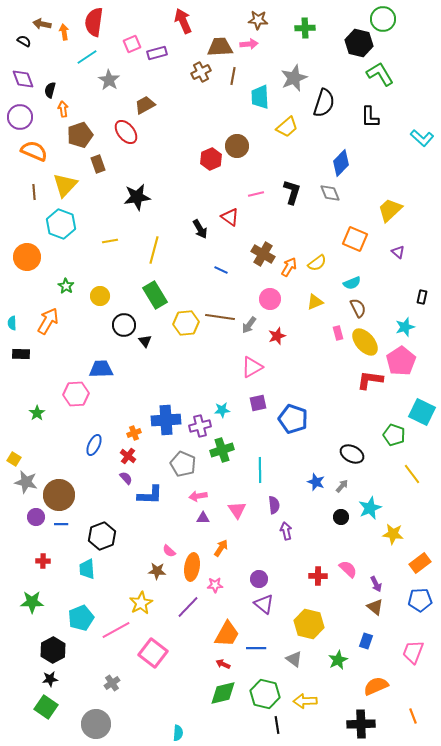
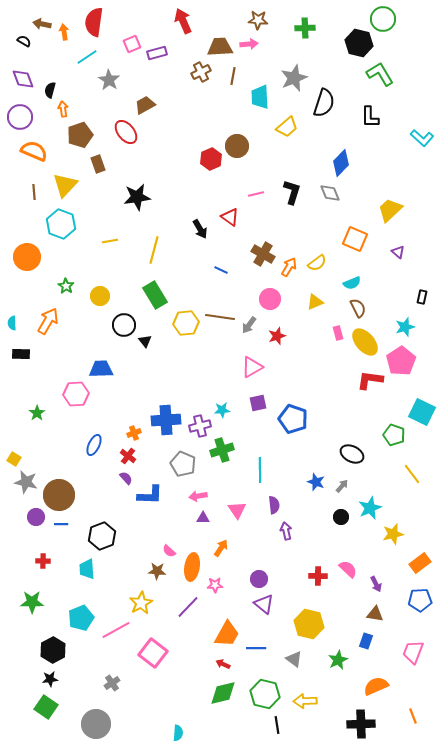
yellow star at (393, 534): rotated 20 degrees counterclockwise
brown triangle at (375, 607): moved 7 px down; rotated 30 degrees counterclockwise
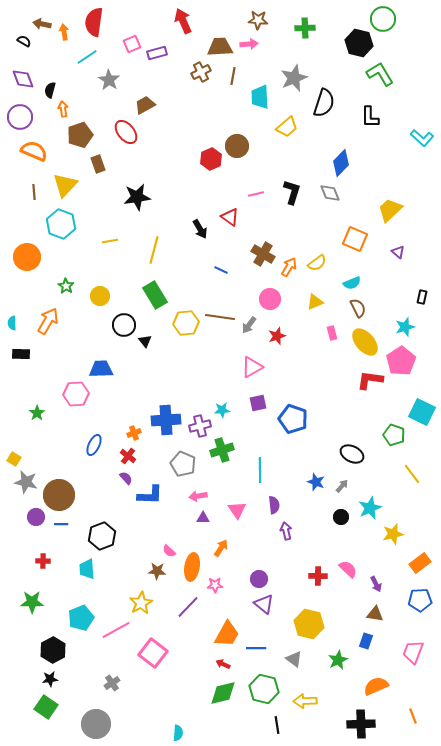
pink rectangle at (338, 333): moved 6 px left
green hexagon at (265, 694): moved 1 px left, 5 px up
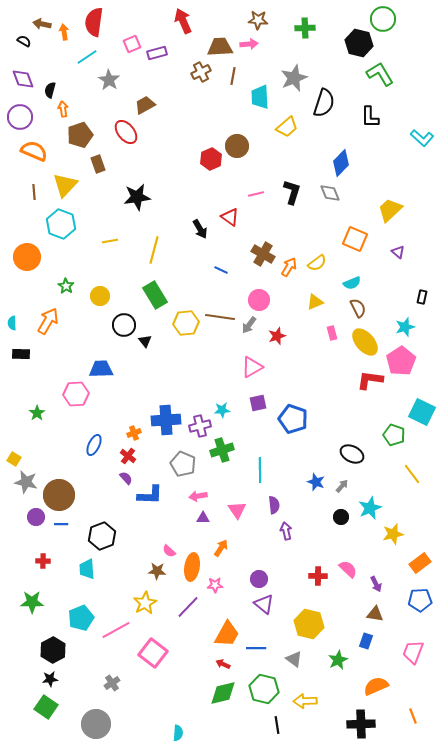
pink circle at (270, 299): moved 11 px left, 1 px down
yellow star at (141, 603): moved 4 px right
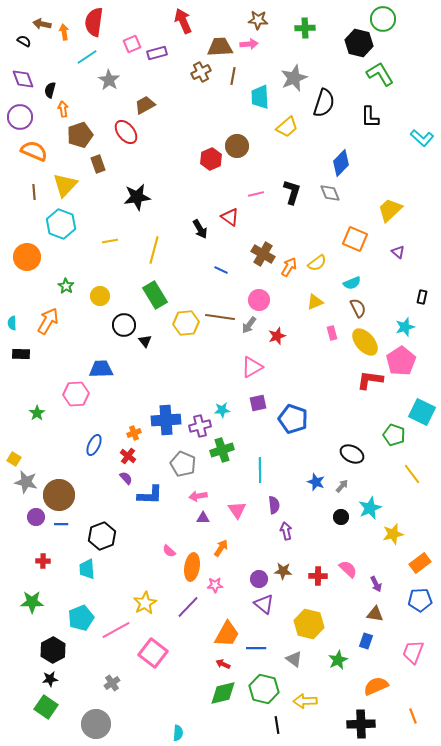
brown star at (157, 571): moved 126 px right
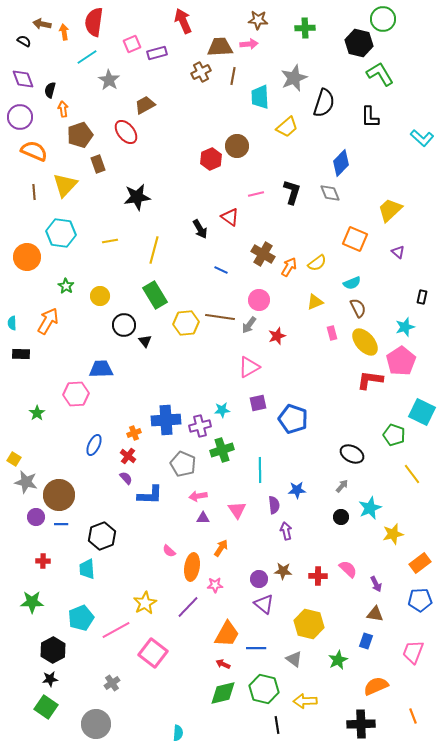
cyan hexagon at (61, 224): moved 9 px down; rotated 12 degrees counterclockwise
pink triangle at (252, 367): moved 3 px left
blue star at (316, 482): moved 19 px left, 8 px down; rotated 24 degrees counterclockwise
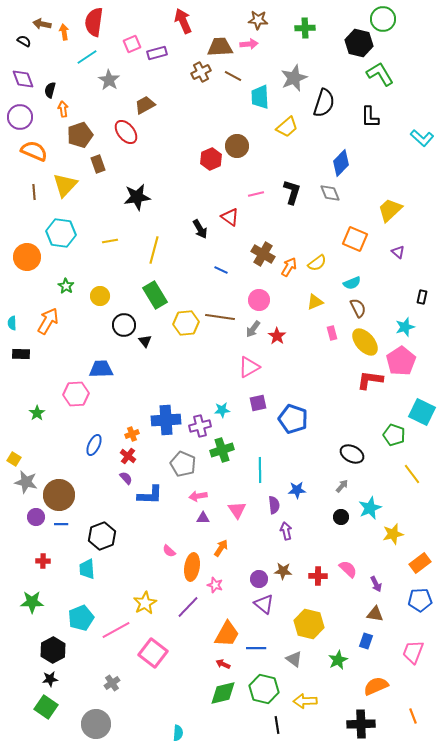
brown line at (233, 76): rotated 72 degrees counterclockwise
gray arrow at (249, 325): moved 4 px right, 4 px down
red star at (277, 336): rotated 18 degrees counterclockwise
orange cross at (134, 433): moved 2 px left, 1 px down
pink star at (215, 585): rotated 21 degrees clockwise
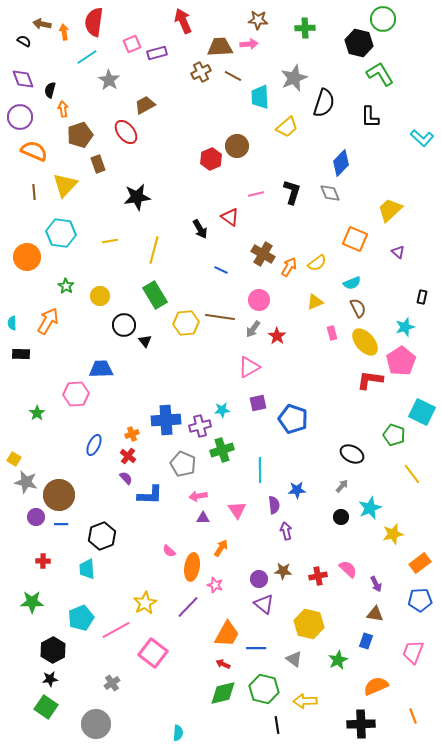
red cross at (318, 576): rotated 12 degrees counterclockwise
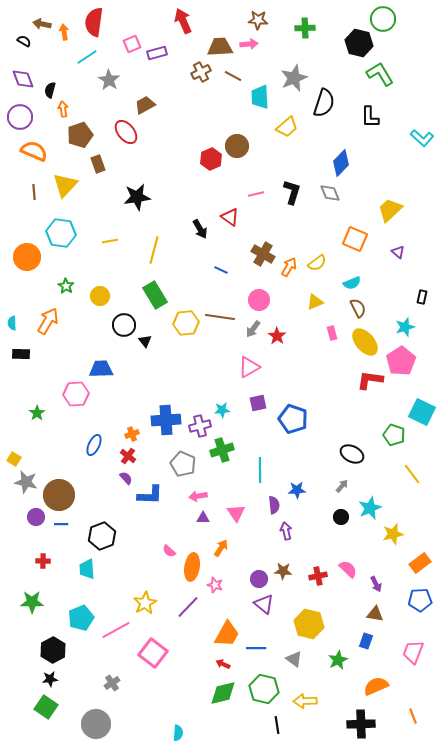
pink triangle at (237, 510): moved 1 px left, 3 px down
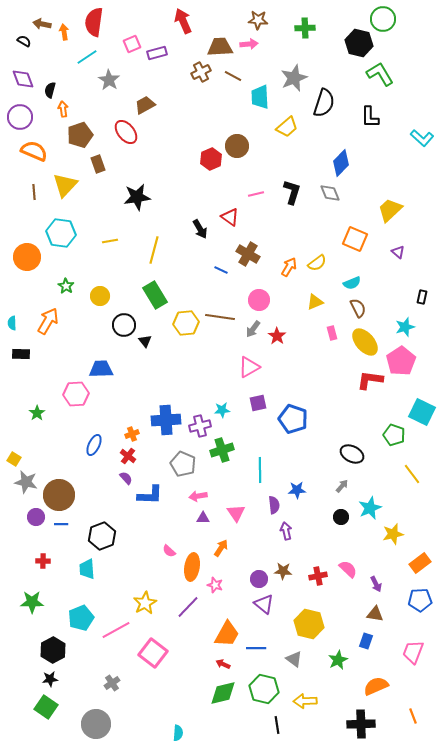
brown cross at (263, 254): moved 15 px left
